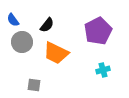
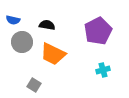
blue semicircle: rotated 40 degrees counterclockwise
black semicircle: rotated 119 degrees counterclockwise
orange trapezoid: moved 3 px left, 1 px down
gray square: rotated 24 degrees clockwise
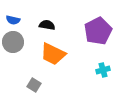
gray circle: moved 9 px left
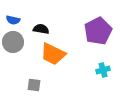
black semicircle: moved 6 px left, 4 px down
gray square: rotated 24 degrees counterclockwise
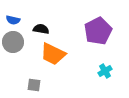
cyan cross: moved 2 px right, 1 px down; rotated 16 degrees counterclockwise
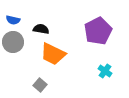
cyan cross: rotated 24 degrees counterclockwise
gray square: moved 6 px right; rotated 32 degrees clockwise
